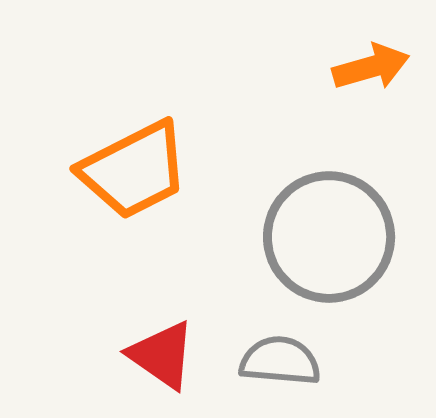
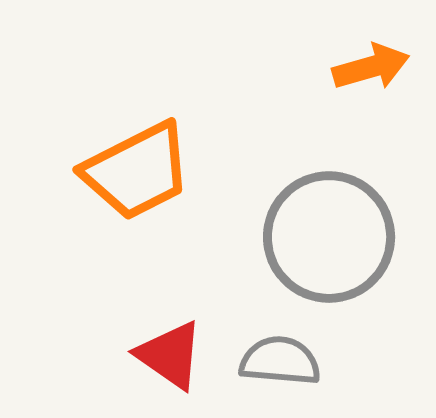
orange trapezoid: moved 3 px right, 1 px down
red triangle: moved 8 px right
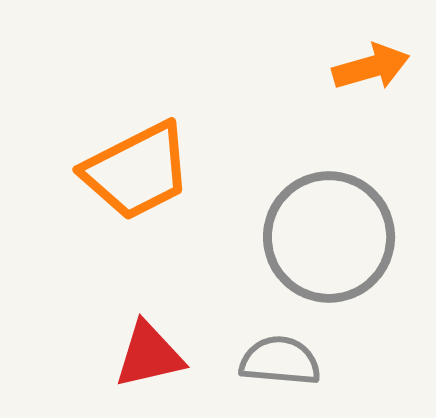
red triangle: moved 21 px left; rotated 48 degrees counterclockwise
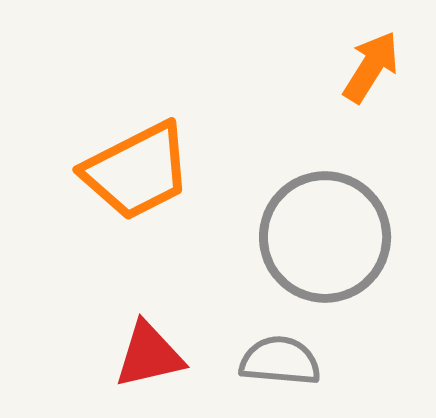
orange arrow: rotated 42 degrees counterclockwise
gray circle: moved 4 px left
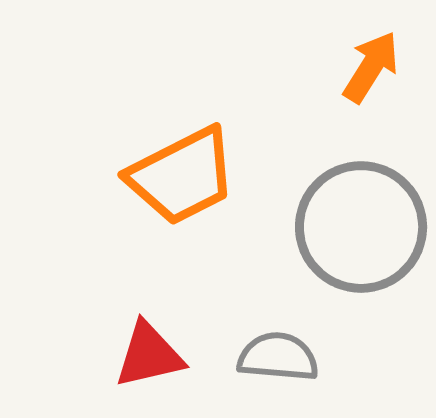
orange trapezoid: moved 45 px right, 5 px down
gray circle: moved 36 px right, 10 px up
gray semicircle: moved 2 px left, 4 px up
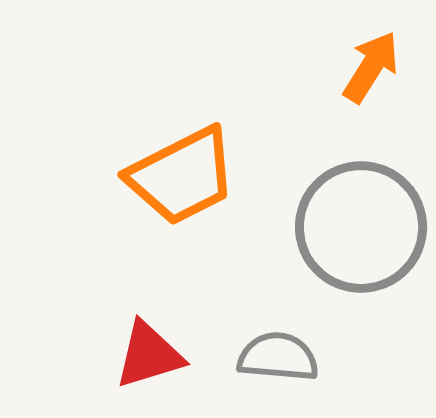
red triangle: rotated 4 degrees counterclockwise
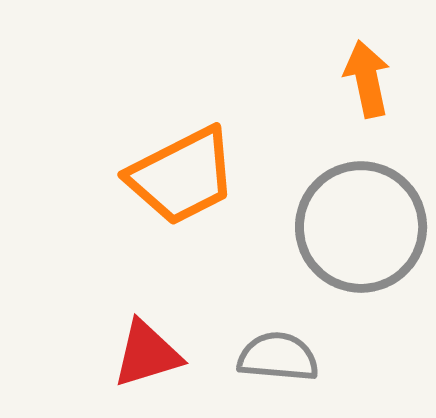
orange arrow: moved 4 px left, 12 px down; rotated 44 degrees counterclockwise
red triangle: moved 2 px left, 1 px up
